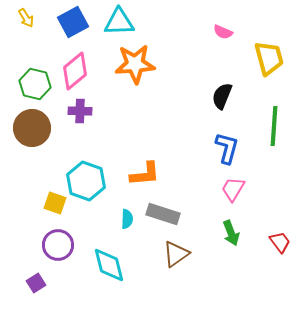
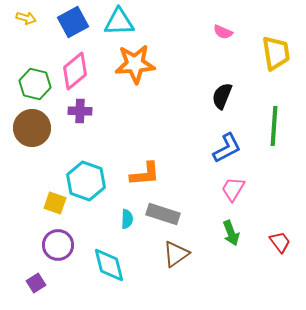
yellow arrow: rotated 42 degrees counterclockwise
yellow trapezoid: moved 7 px right, 5 px up; rotated 6 degrees clockwise
blue L-shape: rotated 48 degrees clockwise
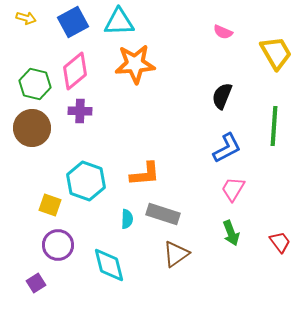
yellow trapezoid: rotated 21 degrees counterclockwise
yellow square: moved 5 px left, 2 px down
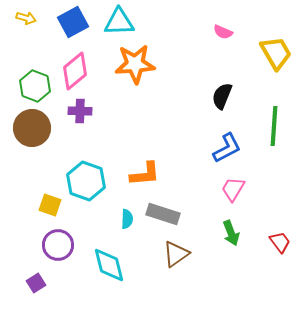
green hexagon: moved 2 px down; rotated 8 degrees clockwise
